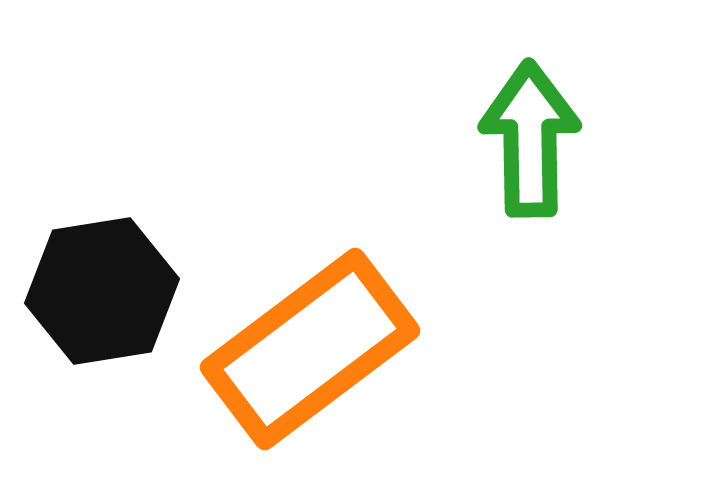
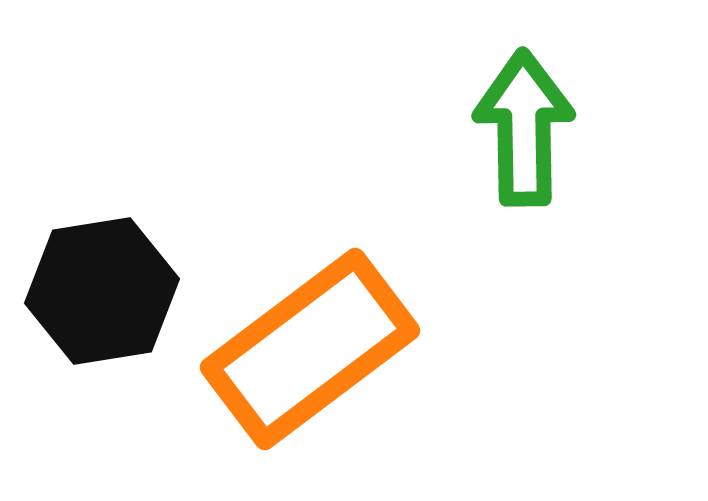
green arrow: moved 6 px left, 11 px up
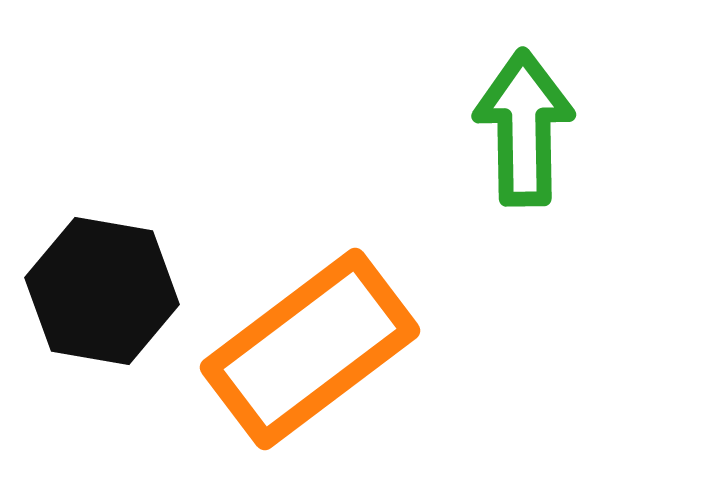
black hexagon: rotated 19 degrees clockwise
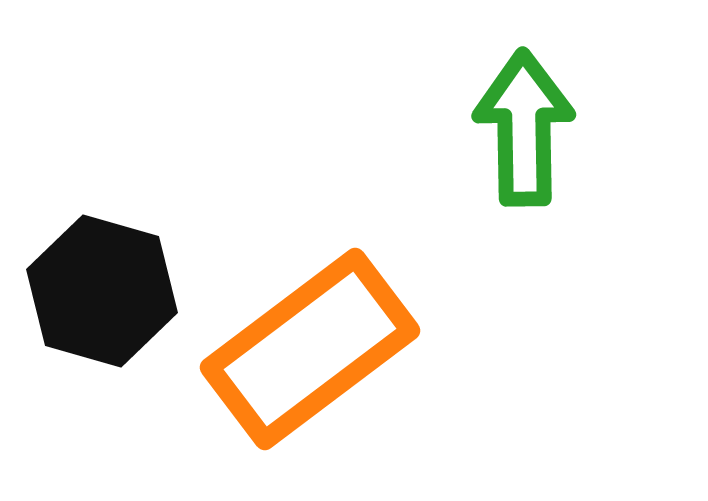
black hexagon: rotated 6 degrees clockwise
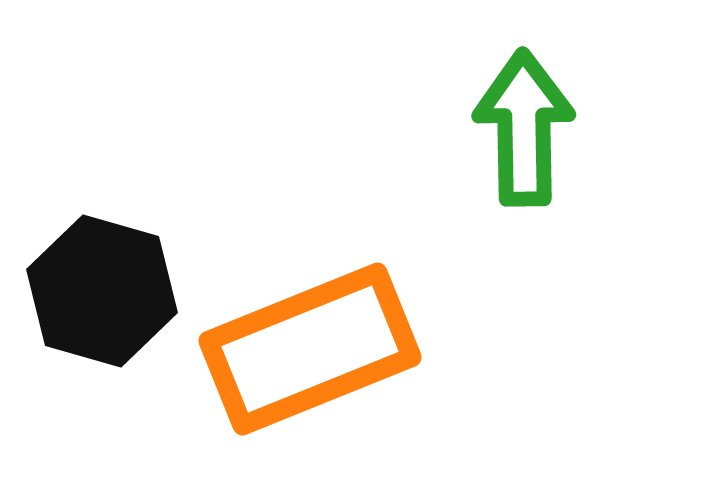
orange rectangle: rotated 15 degrees clockwise
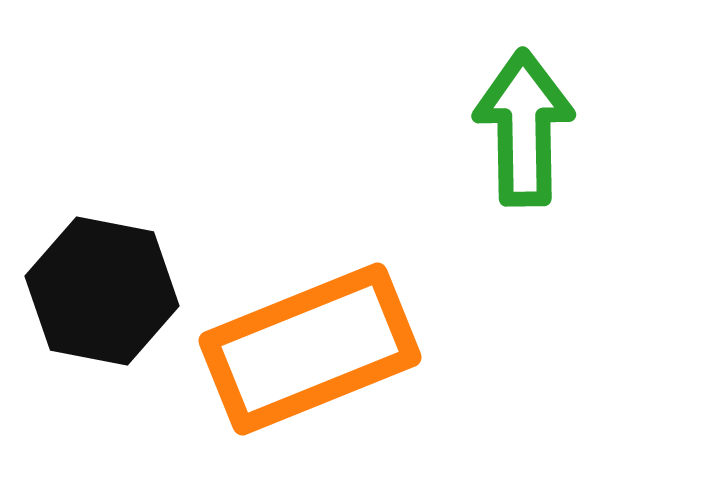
black hexagon: rotated 5 degrees counterclockwise
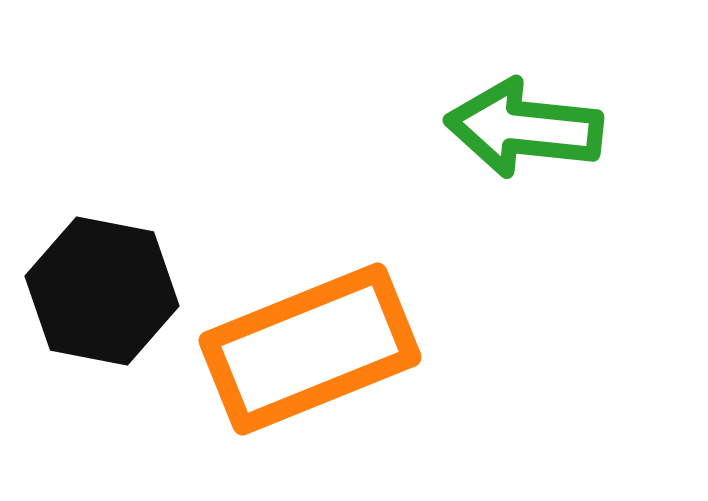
green arrow: rotated 83 degrees counterclockwise
